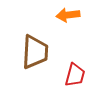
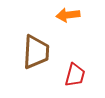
brown trapezoid: moved 1 px right
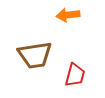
brown trapezoid: moved 1 px left, 3 px down; rotated 78 degrees clockwise
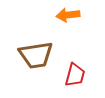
brown trapezoid: moved 1 px right
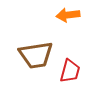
red trapezoid: moved 5 px left, 4 px up
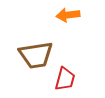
red trapezoid: moved 5 px left, 8 px down
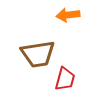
brown trapezoid: moved 2 px right, 1 px up
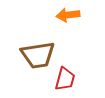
brown trapezoid: moved 1 px down
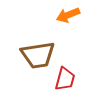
orange arrow: rotated 15 degrees counterclockwise
